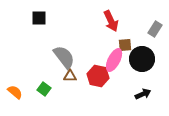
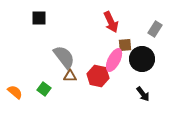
red arrow: moved 1 px down
black arrow: rotated 77 degrees clockwise
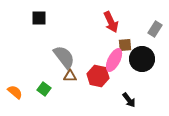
black arrow: moved 14 px left, 6 px down
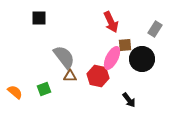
pink ellipse: moved 2 px left, 2 px up
green square: rotated 32 degrees clockwise
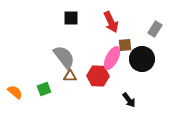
black square: moved 32 px right
red hexagon: rotated 10 degrees counterclockwise
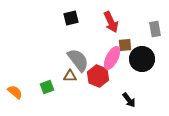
black square: rotated 14 degrees counterclockwise
gray rectangle: rotated 42 degrees counterclockwise
gray semicircle: moved 14 px right, 3 px down
red hexagon: rotated 20 degrees clockwise
green square: moved 3 px right, 2 px up
